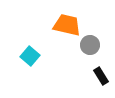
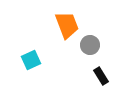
orange trapezoid: rotated 56 degrees clockwise
cyan square: moved 1 px right, 4 px down; rotated 24 degrees clockwise
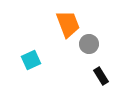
orange trapezoid: moved 1 px right, 1 px up
gray circle: moved 1 px left, 1 px up
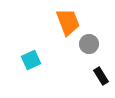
orange trapezoid: moved 2 px up
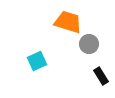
orange trapezoid: rotated 52 degrees counterclockwise
cyan square: moved 6 px right, 1 px down
